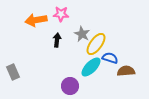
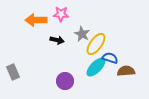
orange arrow: rotated 10 degrees clockwise
black arrow: rotated 96 degrees clockwise
cyan ellipse: moved 5 px right
purple circle: moved 5 px left, 5 px up
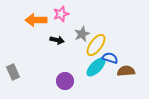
pink star: rotated 21 degrees counterclockwise
gray star: rotated 21 degrees clockwise
yellow ellipse: moved 1 px down
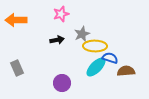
orange arrow: moved 20 px left
black arrow: rotated 24 degrees counterclockwise
yellow ellipse: moved 1 px left, 1 px down; rotated 55 degrees clockwise
gray rectangle: moved 4 px right, 4 px up
purple circle: moved 3 px left, 2 px down
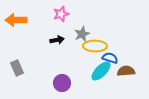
cyan ellipse: moved 5 px right, 4 px down
